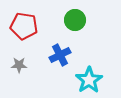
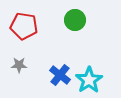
blue cross: moved 20 px down; rotated 25 degrees counterclockwise
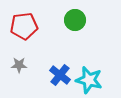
red pentagon: rotated 16 degrees counterclockwise
cyan star: rotated 24 degrees counterclockwise
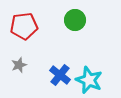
gray star: rotated 21 degrees counterclockwise
cyan star: rotated 8 degrees clockwise
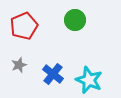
red pentagon: rotated 16 degrees counterclockwise
blue cross: moved 7 px left, 1 px up
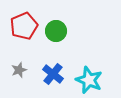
green circle: moved 19 px left, 11 px down
gray star: moved 5 px down
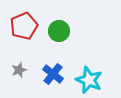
green circle: moved 3 px right
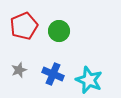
blue cross: rotated 15 degrees counterclockwise
